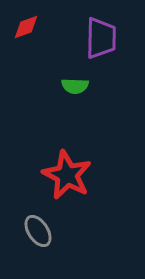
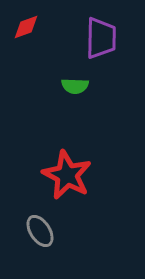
gray ellipse: moved 2 px right
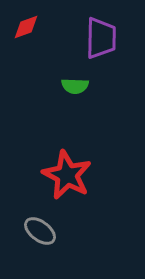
gray ellipse: rotated 20 degrees counterclockwise
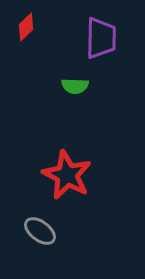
red diamond: rotated 24 degrees counterclockwise
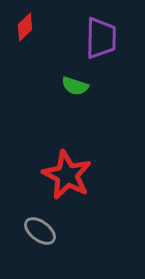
red diamond: moved 1 px left
green semicircle: rotated 16 degrees clockwise
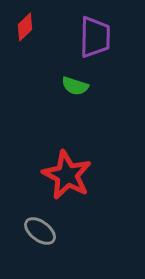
purple trapezoid: moved 6 px left, 1 px up
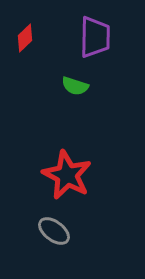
red diamond: moved 11 px down
gray ellipse: moved 14 px right
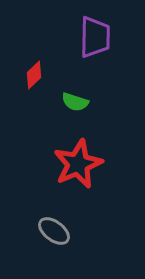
red diamond: moved 9 px right, 37 px down
green semicircle: moved 16 px down
red star: moved 11 px right, 11 px up; rotated 21 degrees clockwise
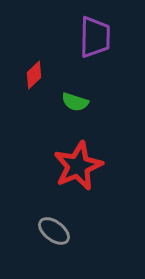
red star: moved 2 px down
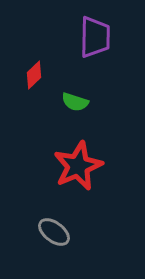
gray ellipse: moved 1 px down
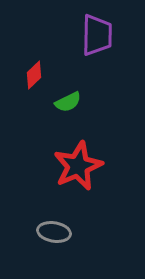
purple trapezoid: moved 2 px right, 2 px up
green semicircle: moved 7 px left; rotated 44 degrees counterclockwise
gray ellipse: rotated 28 degrees counterclockwise
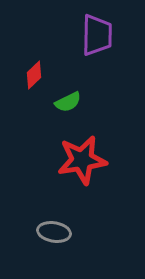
red star: moved 4 px right, 6 px up; rotated 15 degrees clockwise
